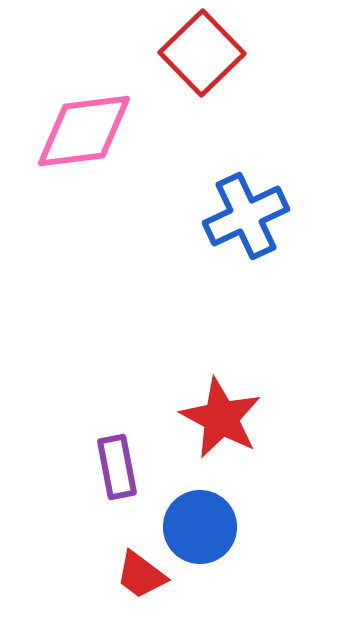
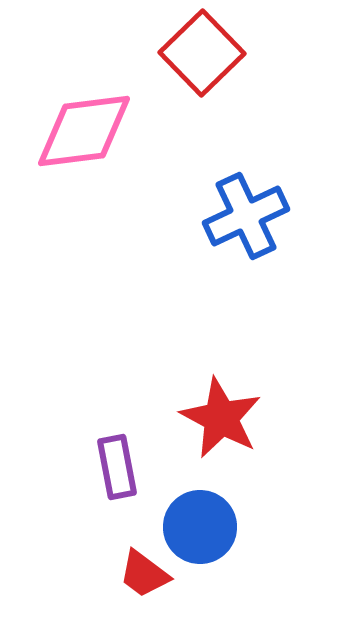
red trapezoid: moved 3 px right, 1 px up
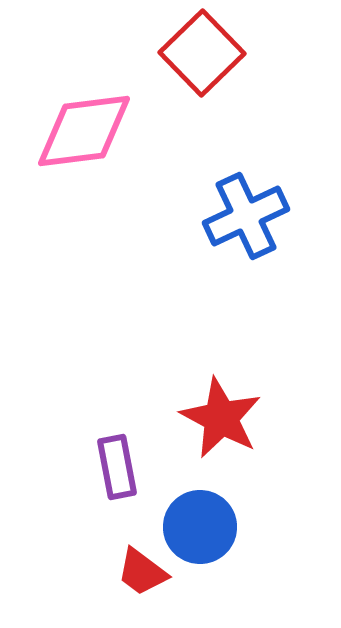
red trapezoid: moved 2 px left, 2 px up
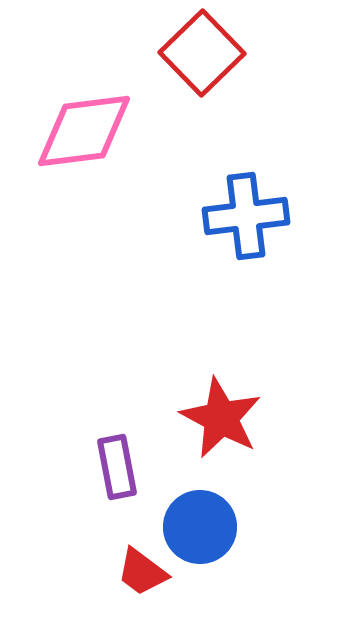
blue cross: rotated 18 degrees clockwise
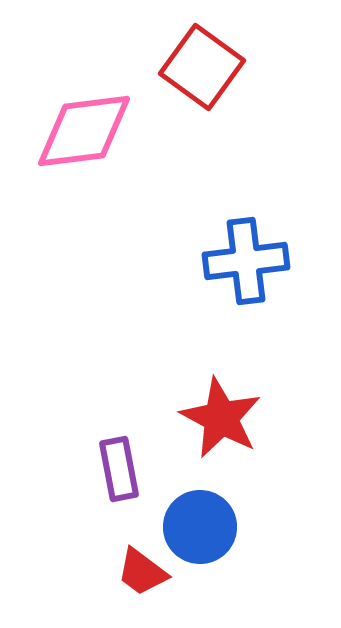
red square: moved 14 px down; rotated 10 degrees counterclockwise
blue cross: moved 45 px down
purple rectangle: moved 2 px right, 2 px down
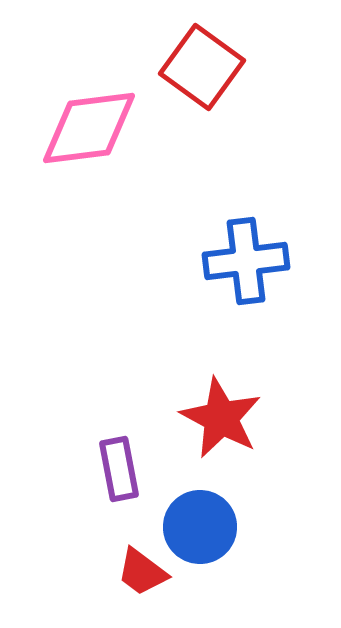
pink diamond: moved 5 px right, 3 px up
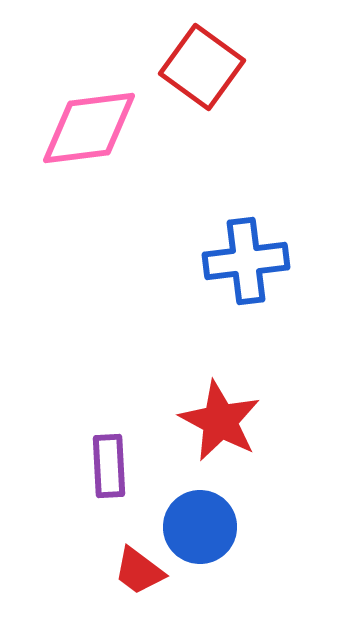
red star: moved 1 px left, 3 px down
purple rectangle: moved 10 px left, 3 px up; rotated 8 degrees clockwise
red trapezoid: moved 3 px left, 1 px up
